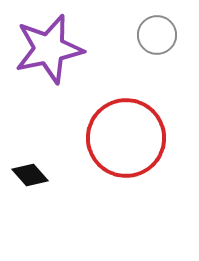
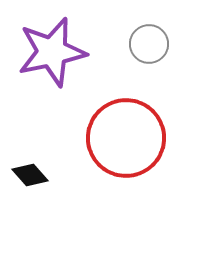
gray circle: moved 8 px left, 9 px down
purple star: moved 3 px right, 3 px down
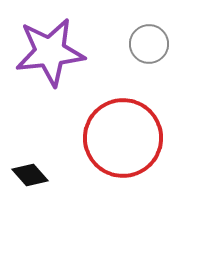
purple star: moved 2 px left; rotated 6 degrees clockwise
red circle: moved 3 px left
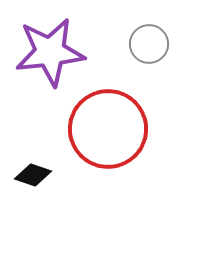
red circle: moved 15 px left, 9 px up
black diamond: moved 3 px right; rotated 30 degrees counterclockwise
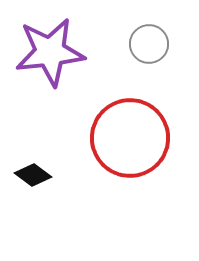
red circle: moved 22 px right, 9 px down
black diamond: rotated 18 degrees clockwise
